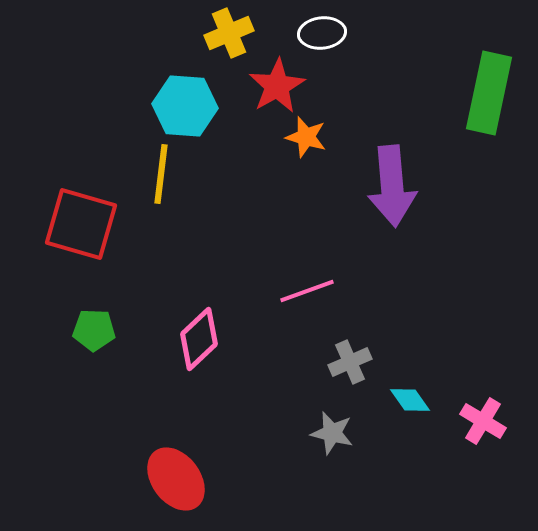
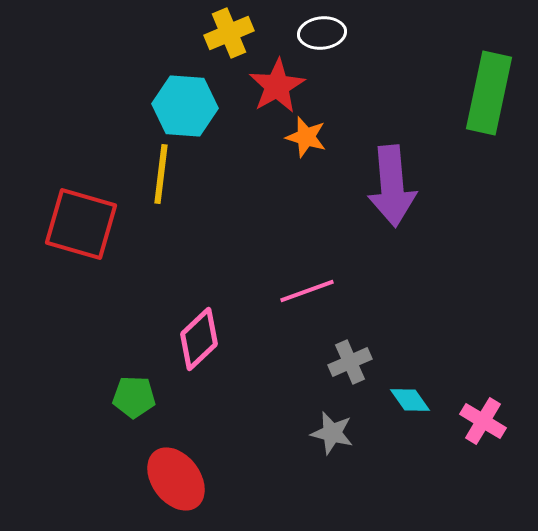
green pentagon: moved 40 px right, 67 px down
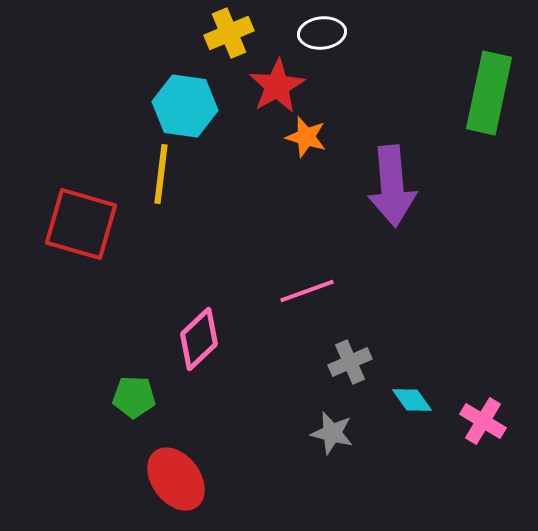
cyan hexagon: rotated 4 degrees clockwise
cyan diamond: moved 2 px right
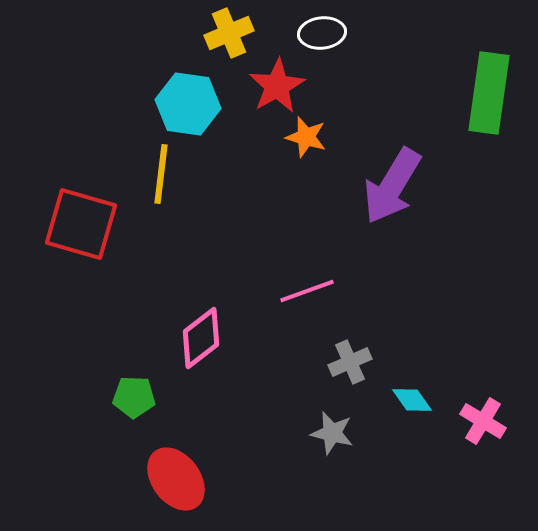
green rectangle: rotated 4 degrees counterclockwise
cyan hexagon: moved 3 px right, 2 px up
purple arrow: rotated 36 degrees clockwise
pink diamond: moved 2 px right, 1 px up; rotated 6 degrees clockwise
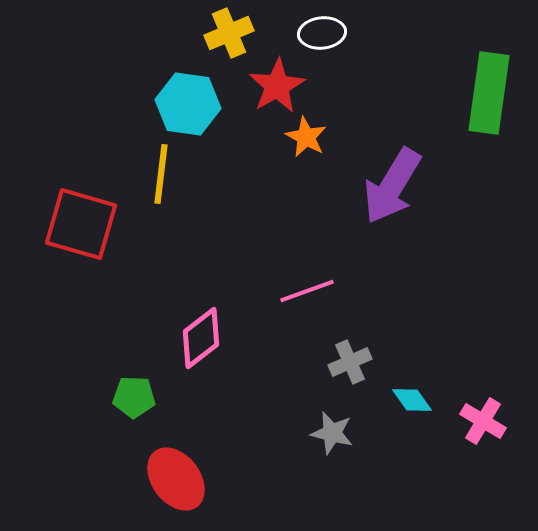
orange star: rotated 12 degrees clockwise
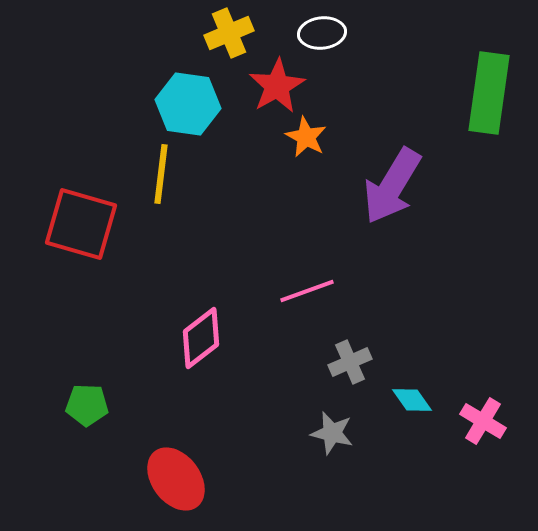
green pentagon: moved 47 px left, 8 px down
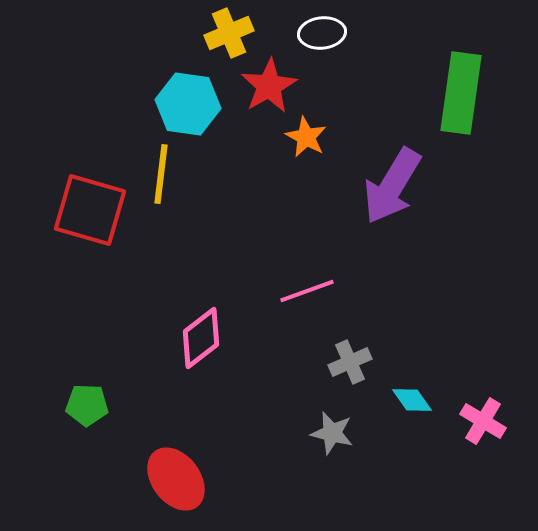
red star: moved 8 px left
green rectangle: moved 28 px left
red square: moved 9 px right, 14 px up
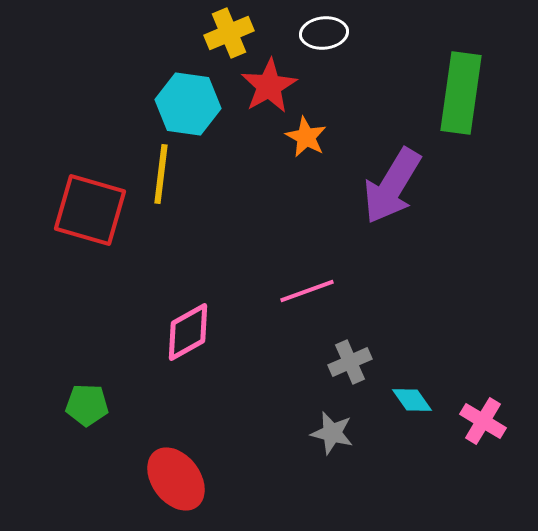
white ellipse: moved 2 px right
pink diamond: moved 13 px left, 6 px up; rotated 8 degrees clockwise
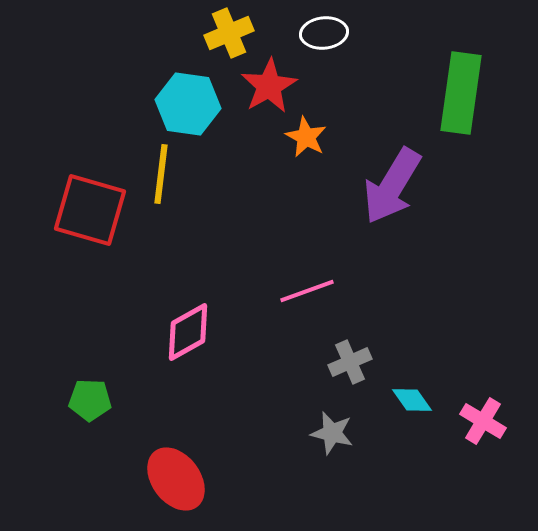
green pentagon: moved 3 px right, 5 px up
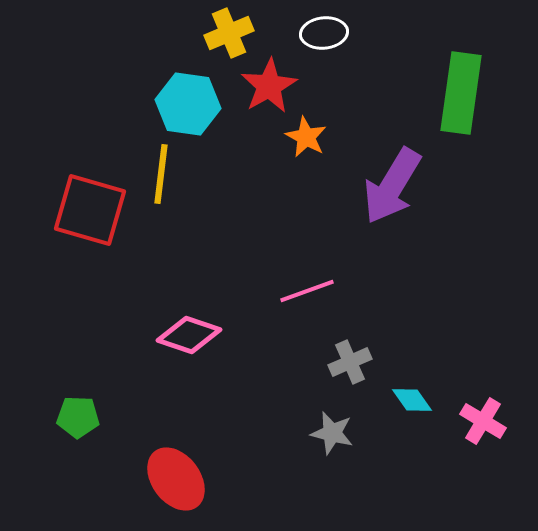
pink diamond: moved 1 px right, 3 px down; rotated 48 degrees clockwise
green pentagon: moved 12 px left, 17 px down
